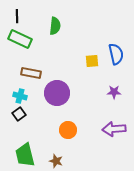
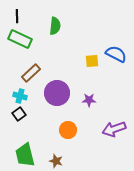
blue semicircle: rotated 50 degrees counterclockwise
brown rectangle: rotated 54 degrees counterclockwise
purple star: moved 25 px left, 8 px down
purple arrow: rotated 15 degrees counterclockwise
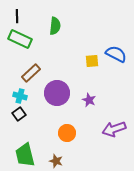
purple star: rotated 24 degrees clockwise
orange circle: moved 1 px left, 3 px down
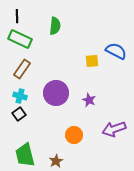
blue semicircle: moved 3 px up
brown rectangle: moved 9 px left, 4 px up; rotated 12 degrees counterclockwise
purple circle: moved 1 px left
orange circle: moved 7 px right, 2 px down
brown star: rotated 24 degrees clockwise
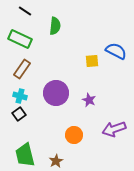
black line: moved 8 px right, 5 px up; rotated 56 degrees counterclockwise
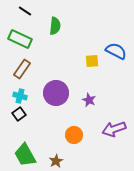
green trapezoid: rotated 15 degrees counterclockwise
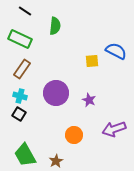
black square: rotated 24 degrees counterclockwise
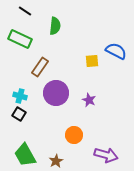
brown rectangle: moved 18 px right, 2 px up
purple arrow: moved 8 px left, 26 px down; rotated 145 degrees counterclockwise
